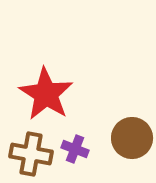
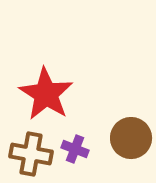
brown circle: moved 1 px left
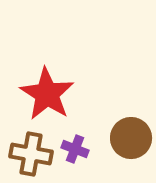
red star: moved 1 px right
